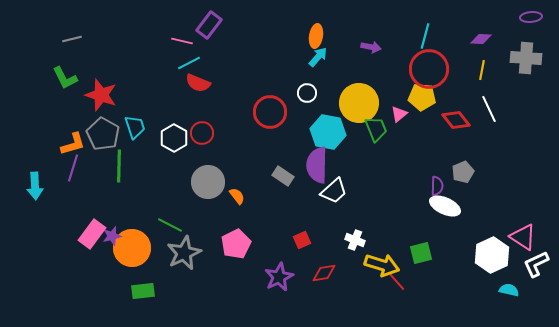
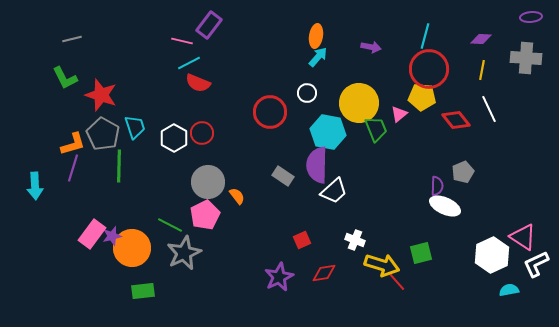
pink pentagon at (236, 244): moved 31 px left, 29 px up
cyan semicircle at (509, 290): rotated 24 degrees counterclockwise
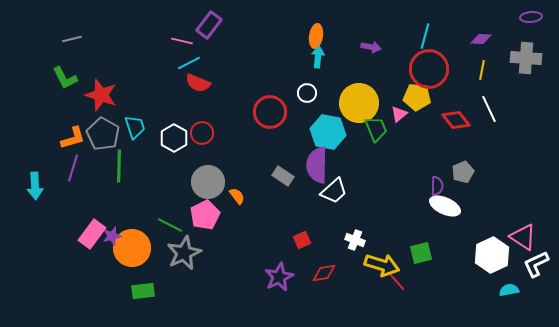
cyan arrow at (318, 57): rotated 35 degrees counterclockwise
yellow pentagon at (422, 97): moved 5 px left
orange L-shape at (73, 144): moved 6 px up
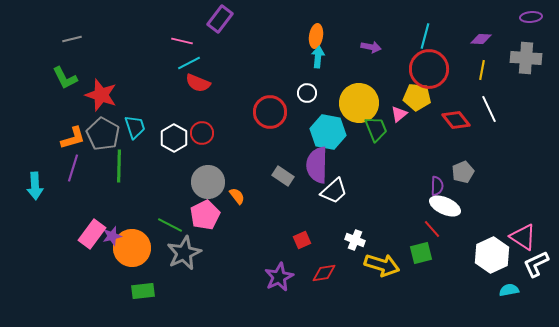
purple rectangle at (209, 25): moved 11 px right, 6 px up
red line at (397, 282): moved 35 px right, 53 px up
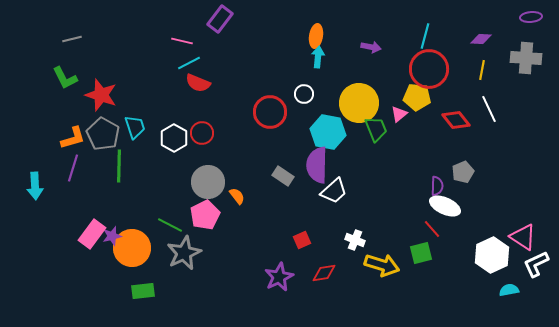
white circle at (307, 93): moved 3 px left, 1 px down
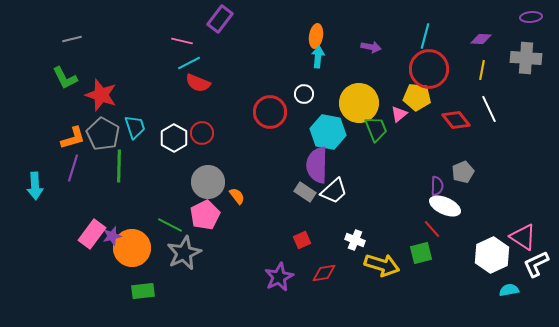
gray rectangle at (283, 176): moved 22 px right, 16 px down
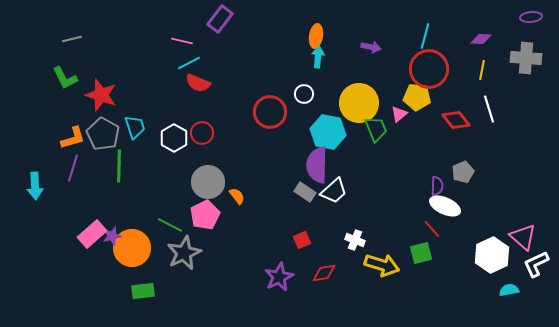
white line at (489, 109): rotated 8 degrees clockwise
pink rectangle at (92, 234): rotated 12 degrees clockwise
pink triangle at (523, 237): rotated 8 degrees clockwise
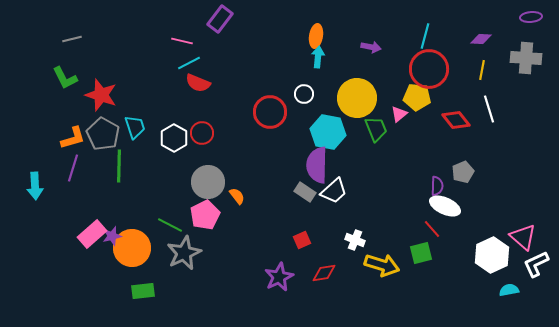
yellow circle at (359, 103): moved 2 px left, 5 px up
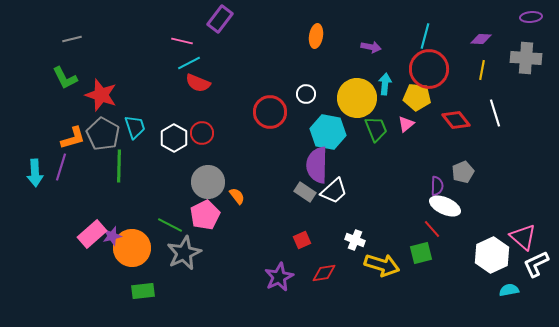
cyan arrow at (318, 57): moved 67 px right, 27 px down
white circle at (304, 94): moved 2 px right
white line at (489, 109): moved 6 px right, 4 px down
pink triangle at (399, 114): moved 7 px right, 10 px down
purple line at (73, 168): moved 12 px left, 1 px up
cyan arrow at (35, 186): moved 13 px up
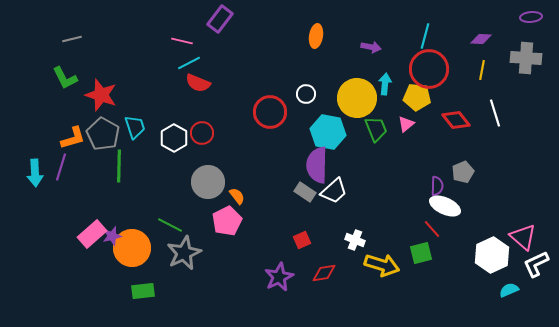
pink pentagon at (205, 215): moved 22 px right, 6 px down
cyan semicircle at (509, 290): rotated 12 degrees counterclockwise
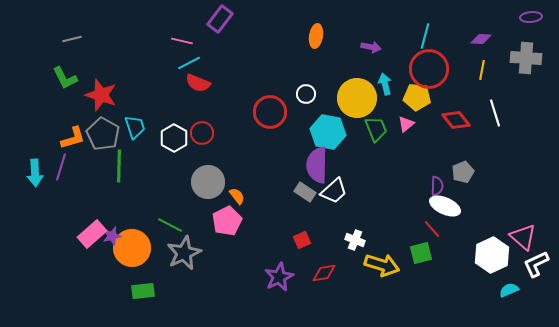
cyan arrow at (385, 84): rotated 20 degrees counterclockwise
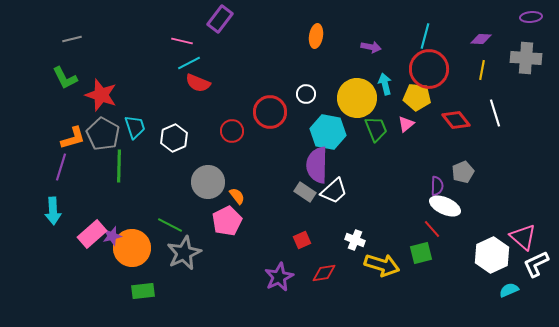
red circle at (202, 133): moved 30 px right, 2 px up
white hexagon at (174, 138): rotated 8 degrees clockwise
cyan arrow at (35, 173): moved 18 px right, 38 px down
